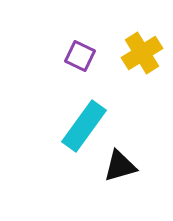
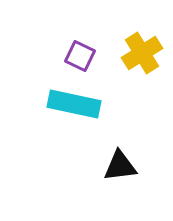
cyan rectangle: moved 10 px left, 22 px up; rotated 66 degrees clockwise
black triangle: rotated 9 degrees clockwise
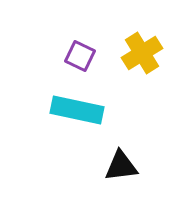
cyan rectangle: moved 3 px right, 6 px down
black triangle: moved 1 px right
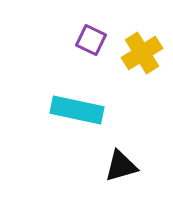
purple square: moved 11 px right, 16 px up
black triangle: rotated 9 degrees counterclockwise
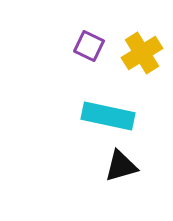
purple square: moved 2 px left, 6 px down
cyan rectangle: moved 31 px right, 6 px down
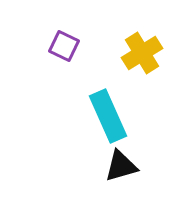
purple square: moved 25 px left
cyan rectangle: rotated 54 degrees clockwise
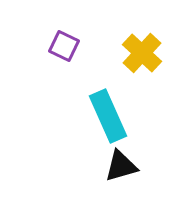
yellow cross: rotated 15 degrees counterclockwise
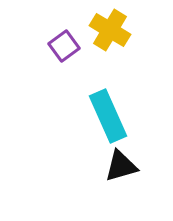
purple square: rotated 28 degrees clockwise
yellow cross: moved 32 px left, 23 px up; rotated 12 degrees counterclockwise
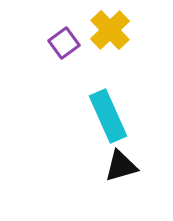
yellow cross: rotated 15 degrees clockwise
purple square: moved 3 px up
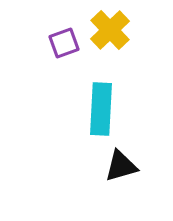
purple square: rotated 16 degrees clockwise
cyan rectangle: moved 7 px left, 7 px up; rotated 27 degrees clockwise
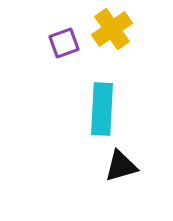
yellow cross: moved 2 px right, 1 px up; rotated 9 degrees clockwise
cyan rectangle: moved 1 px right
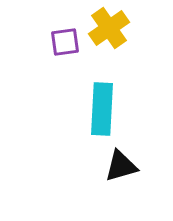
yellow cross: moved 3 px left, 1 px up
purple square: moved 1 px right, 1 px up; rotated 12 degrees clockwise
